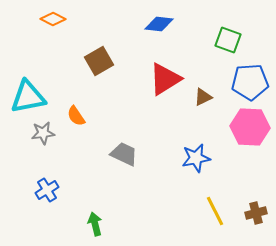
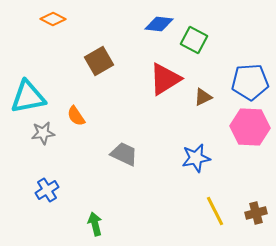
green square: moved 34 px left; rotated 8 degrees clockwise
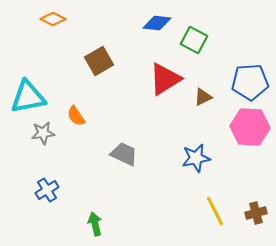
blue diamond: moved 2 px left, 1 px up
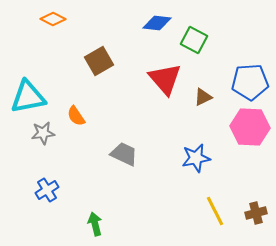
red triangle: rotated 39 degrees counterclockwise
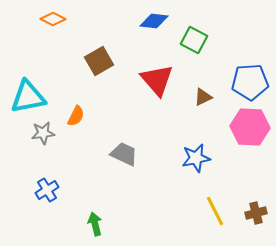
blue diamond: moved 3 px left, 2 px up
red triangle: moved 8 px left, 1 px down
orange semicircle: rotated 120 degrees counterclockwise
